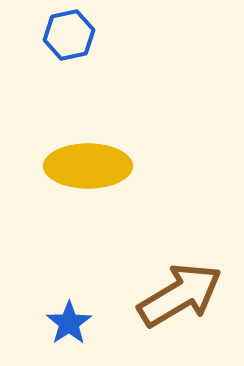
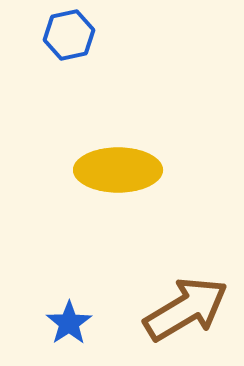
yellow ellipse: moved 30 px right, 4 px down
brown arrow: moved 6 px right, 14 px down
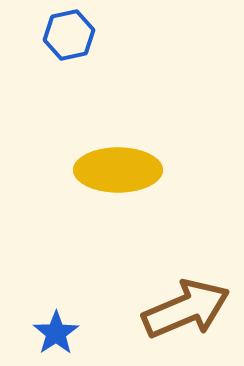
brown arrow: rotated 8 degrees clockwise
blue star: moved 13 px left, 10 px down
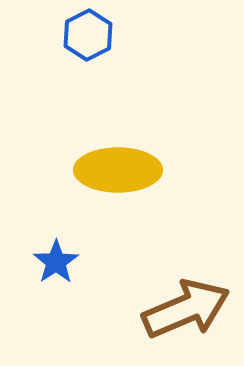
blue hexagon: moved 19 px right; rotated 15 degrees counterclockwise
blue star: moved 71 px up
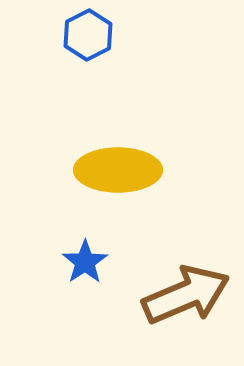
blue star: moved 29 px right
brown arrow: moved 14 px up
